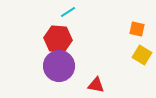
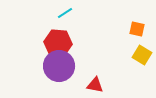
cyan line: moved 3 px left, 1 px down
red hexagon: moved 4 px down
red triangle: moved 1 px left
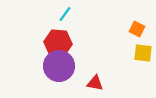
cyan line: moved 1 px down; rotated 21 degrees counterclockwise
orange square: rotated 14 degrees clockwise
yellow square: moved 1 px right, 2 px up; rotated 24 degrees counterclockwise
red triangle: moved 2 px up
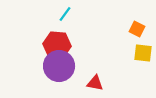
red hexagon: moved 1 px left, 2 px down
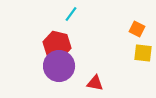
cyan line: moved 6 px right
red hexagon: rotated 8 degrees clockwise
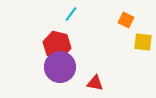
orange square: moved 11 px left, 9 px up
yellow square: moved 11 px up
purple circle: moved 1 px right, 1 px down
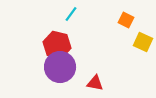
yellow square: rotated 18 degrees clockwise
